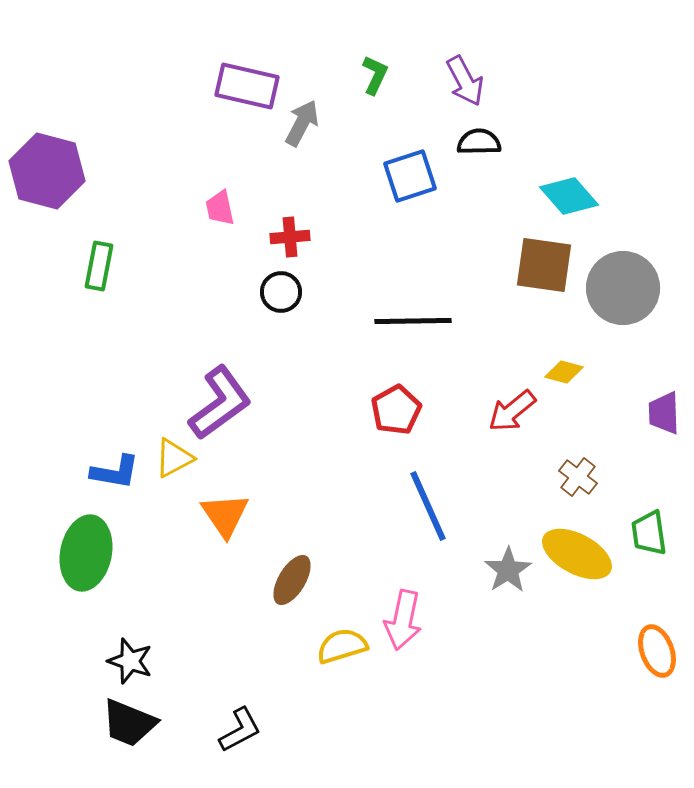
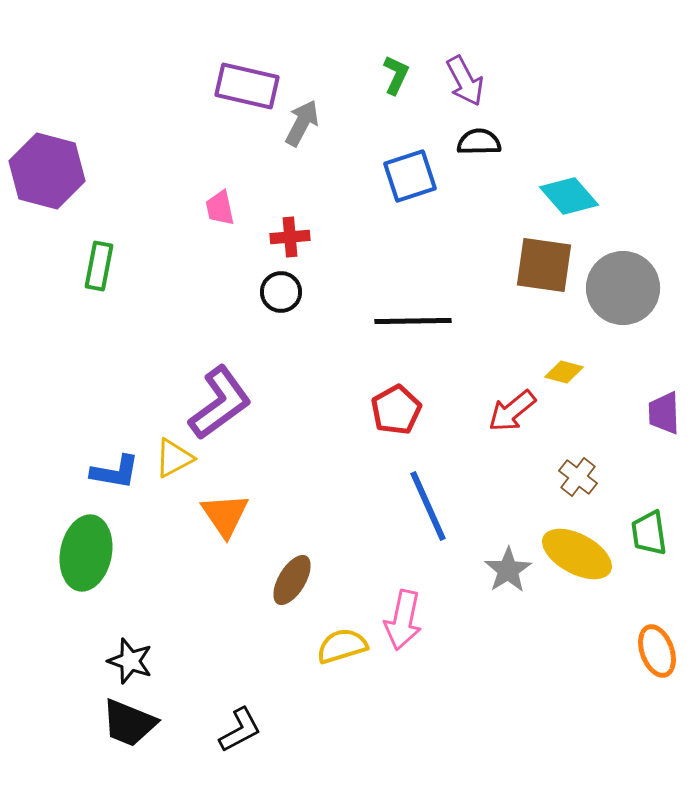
green L-shape: moved 21 px right
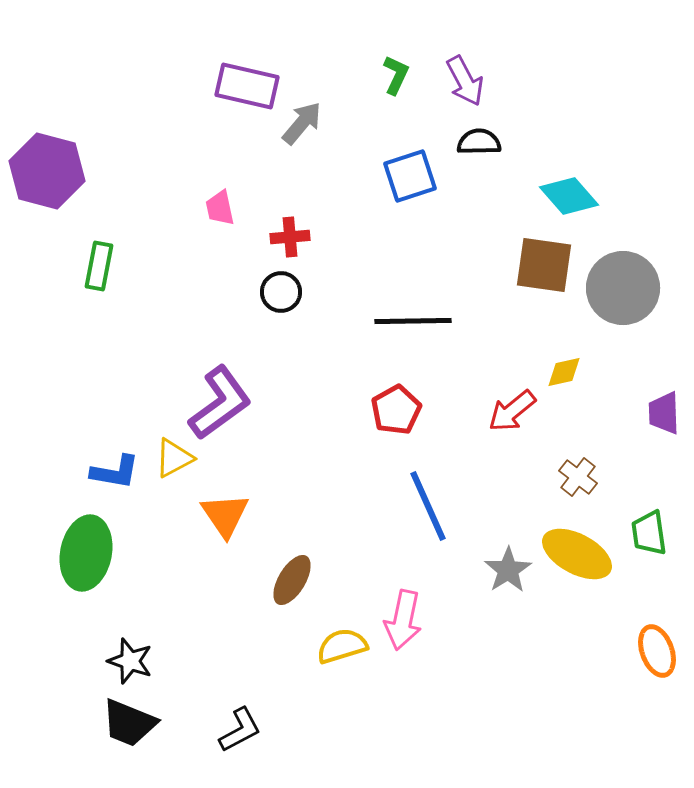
gray arrow: rotated 12 degrees clockwise
yellow diamond: rotated 27 degrees counterclockwise
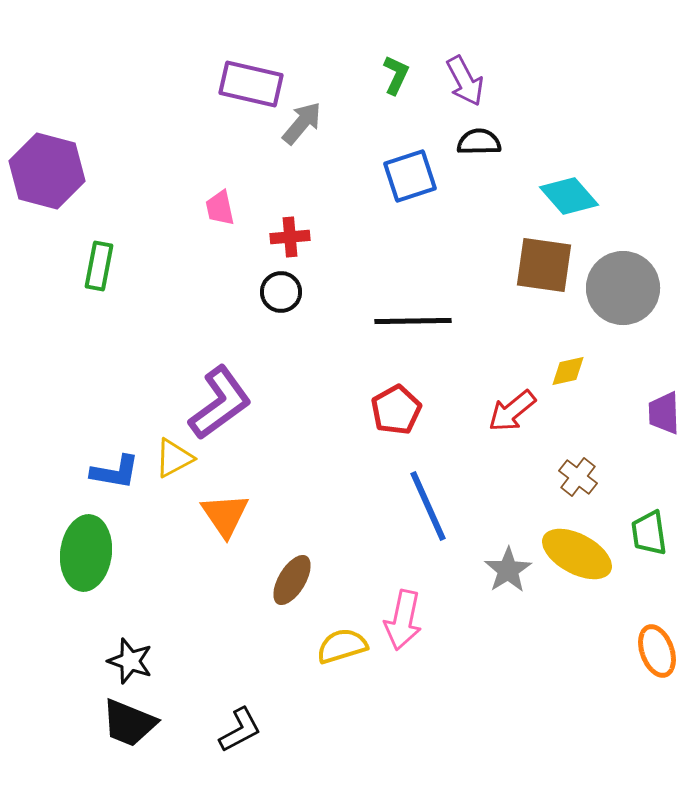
purple rectangle: moved 4 px right, 2 px up
yellow diamond: moved 4 px right, 1 px up
green ellipse: rotated 4 degrees counterclockwise
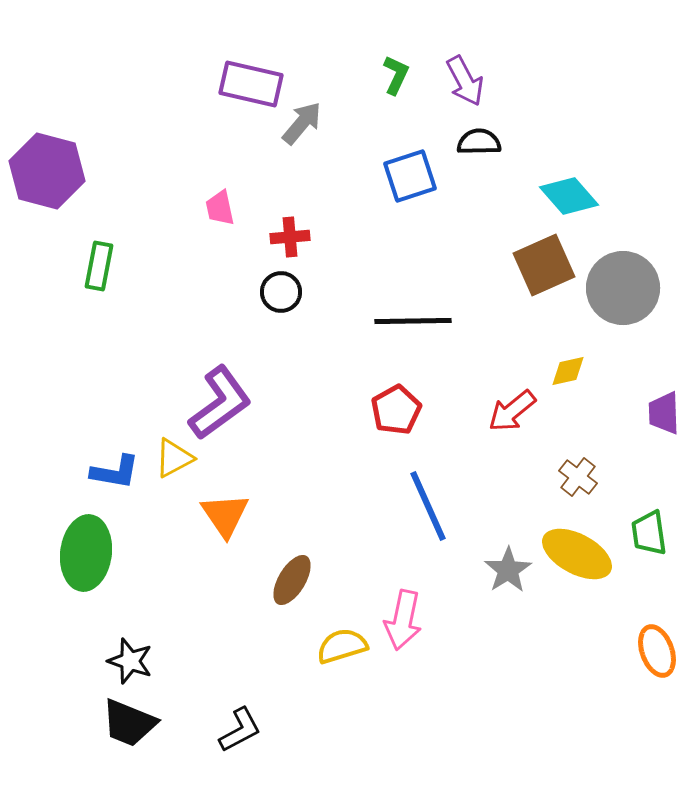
brown square: rotated 32 degrees counterclockwise
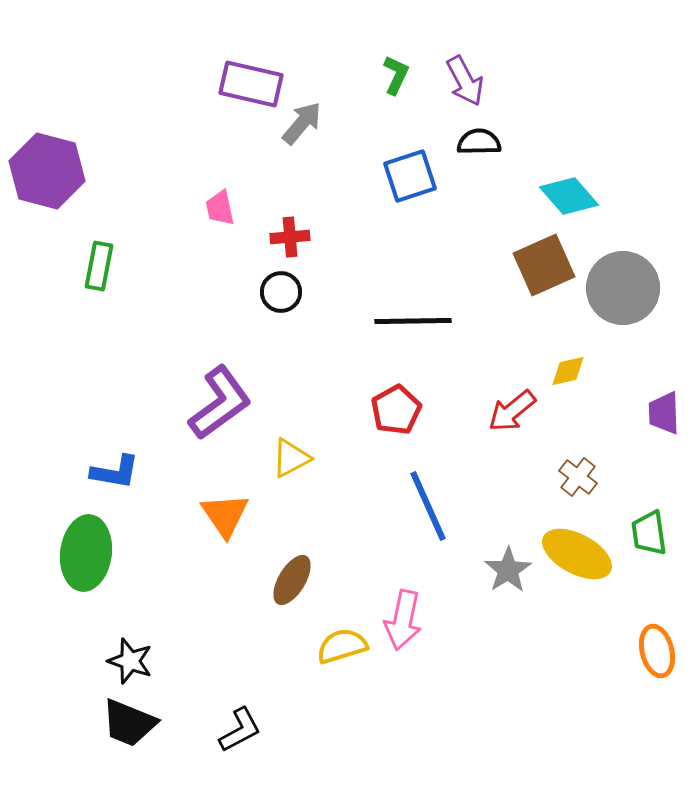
yellow triangle: moved 117 px right
orange ellipse: rotated 6 degrees clockwise
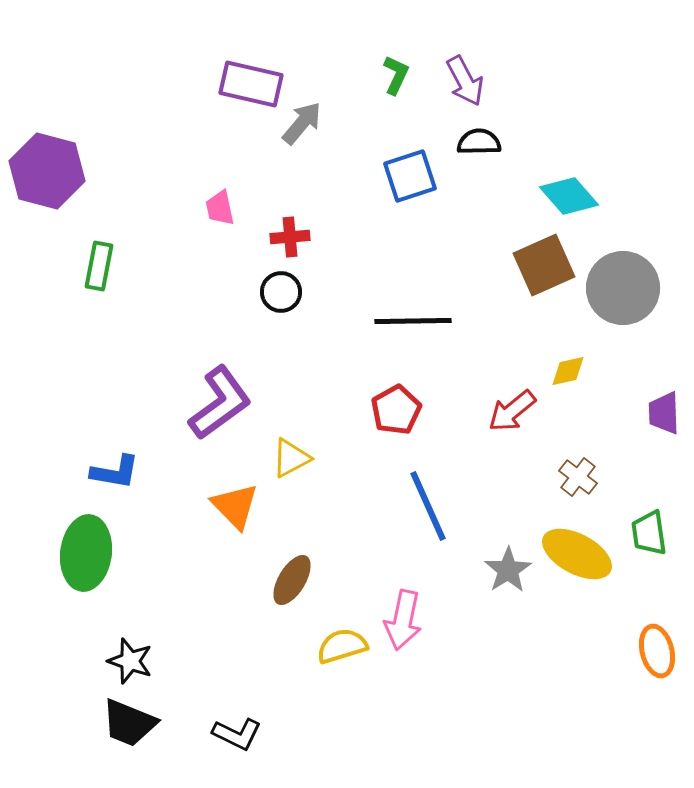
orange triangle: moved 10 px right, 9 px up; rotated 10 degrees counterclockwise
black L-shape: moved 3 px left, 4 px down; rotated 54 degrees clockwise
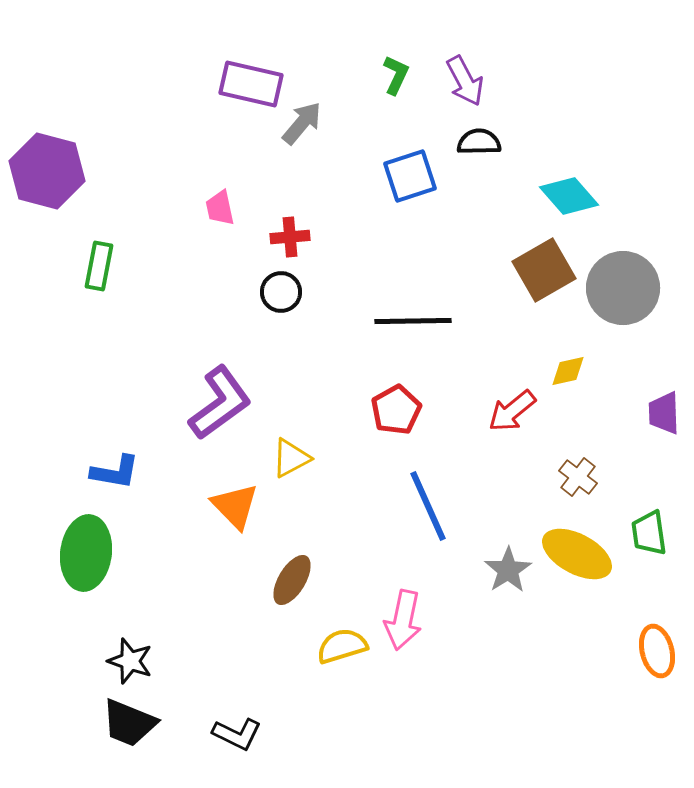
brown square: moved 5 px down; rotated 6 degrees counterclockwise
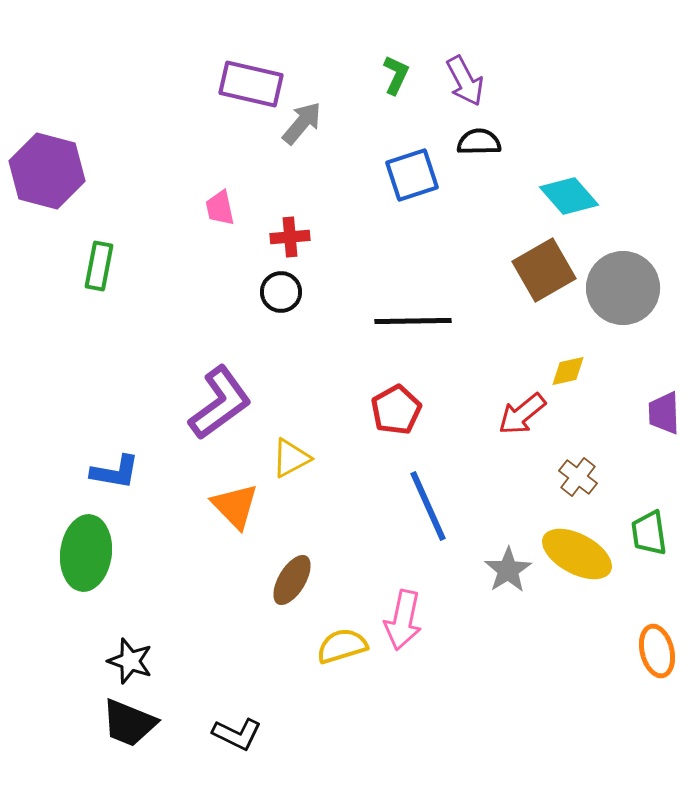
blue square: moved 2 px right, 1 px up
red arrow: moved 10 px right, 3 px down
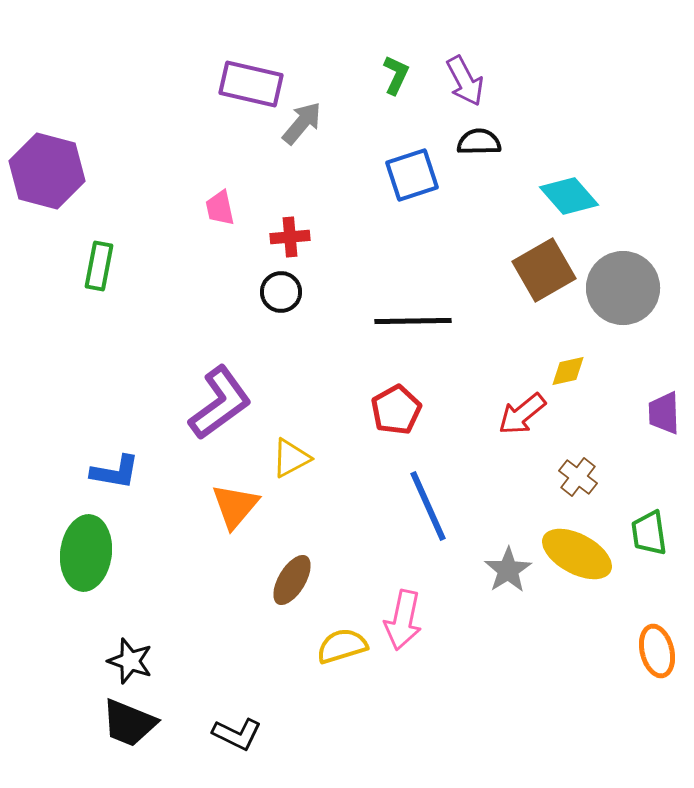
orange triangle: rotated 24 degrees clockwise
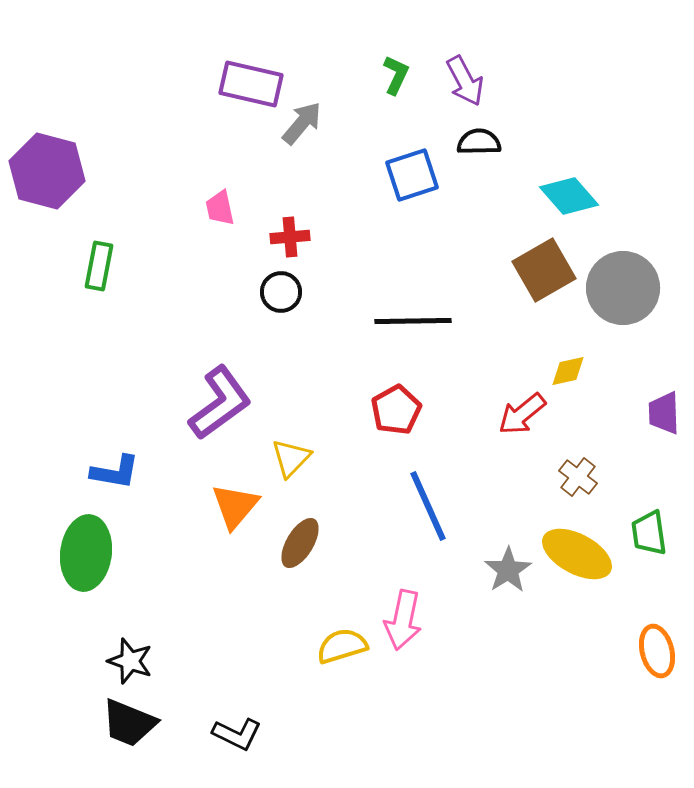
yellow triangle: rotated 18 degrees counterclockwise
brown ellipse: moved 8 px right, 37 px up
